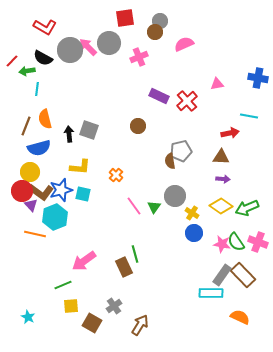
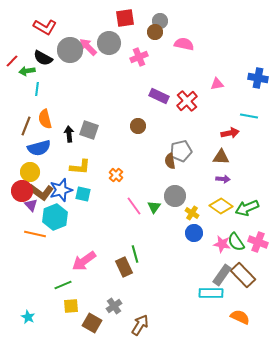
pink semicircle at (184, 44): rotated 36 degrees clockwise
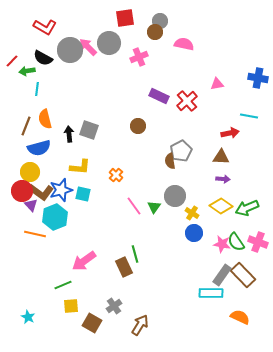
gray pentagon at (181, 151): rotated 15 degrees counterclockwise
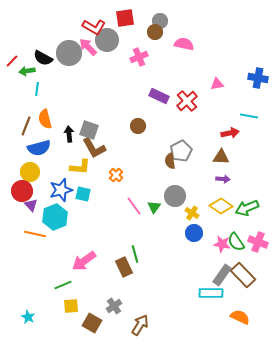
red L-shape at (45, 27): moved 49 px right
gray circle at (109, 43): moved 2 px left, 3 px up
gray circle at (70, 50): moved 1 px left, 3 px down
brown L-shape at (41, 192): moved 53 px right, 44 px up; rotated 25 degrees clockwise
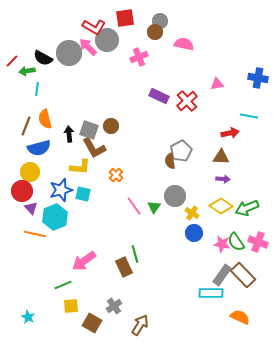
brown circle at (138, 126): moved 27 px left
purple triangle at (31, 205): moved 3 px down
